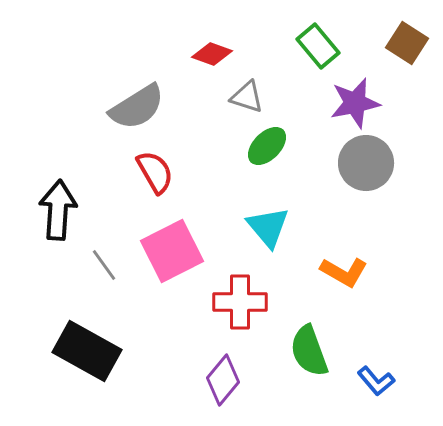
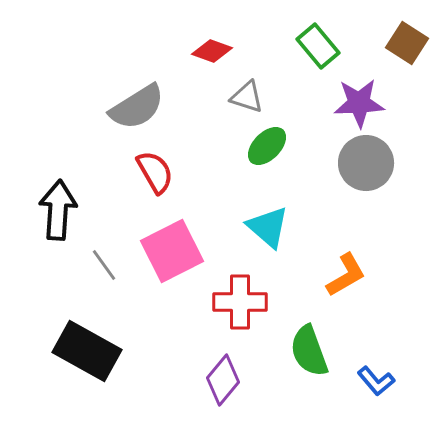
red diamond: moved 3 px up
purple star: moved 4 px right; rotated 9 degrees clockwise
cyan triangle: rotated 9 degrees counterclockwise
orange L-shape: moved 2 px right, 3 px down; rotated 60 degrees counterclockwise
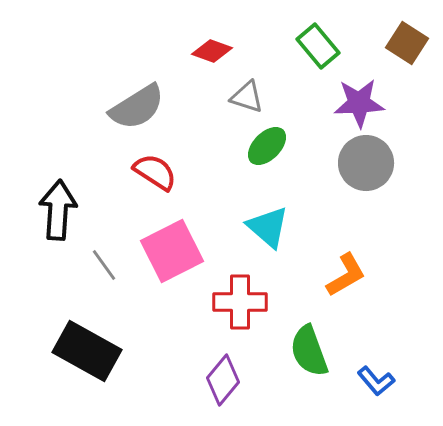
red semicircle: rotated 27 degrees counterclockwise
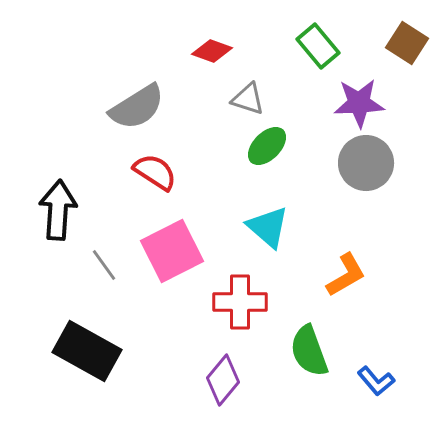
gray triangle: moved 1 px right, 2 px down
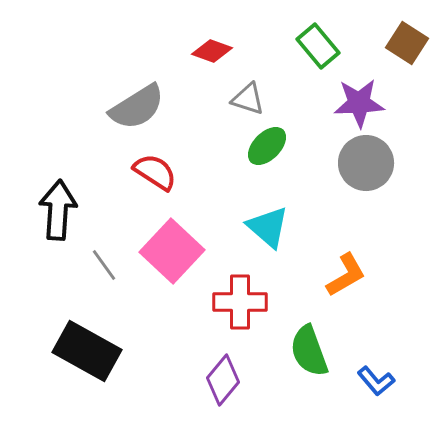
pink square: rotated 20 degrees counterclockwise
